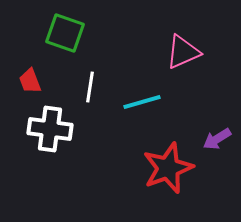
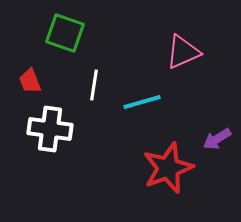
white line: moved 4 px right, 2 px up
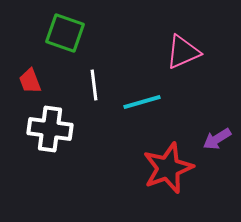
white line: rotated 16 degrees counterclockwise
